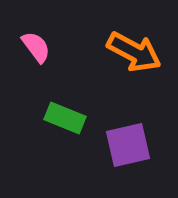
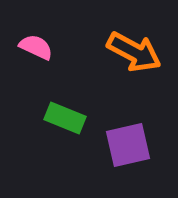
pink semicircle: rotated 28 degrees counterclockwise
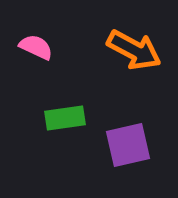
orange arrow: moved 2 px up
green rectangle: rotated 30 degrees counterclockwise
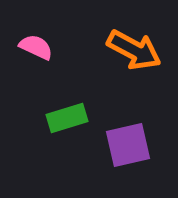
green rectangle: moved 2 px right; rotated 9 degrees counterclockwise
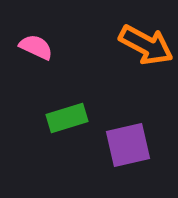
orange arrow: moved 12 px right, 5 px up
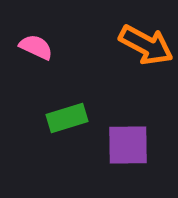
purple square: rotated 12 degrees clockwise
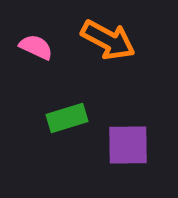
orange arrow: moved 38 px left, 5 px up
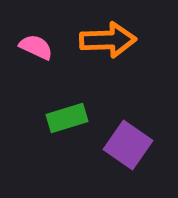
orange arrow: rotated 30 degrees counterclockwise
purple square: rotated 36 degrees clockwise
